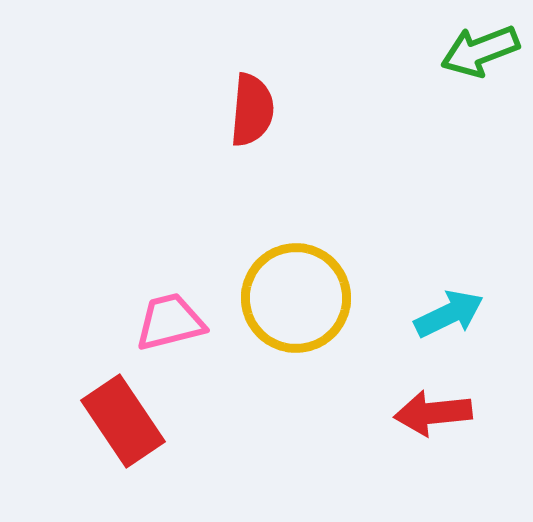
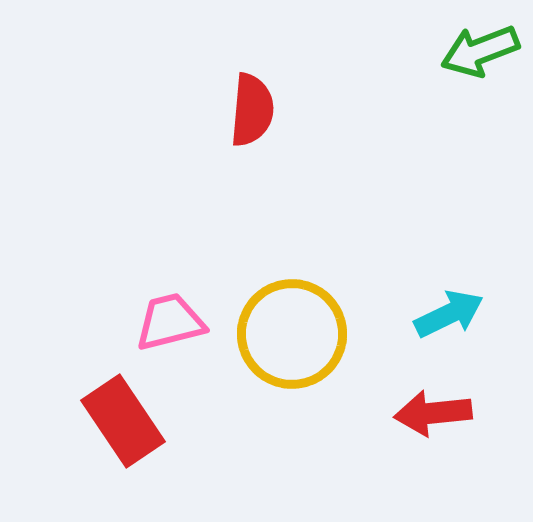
yellow circle: moved 4 px left, 36 px down
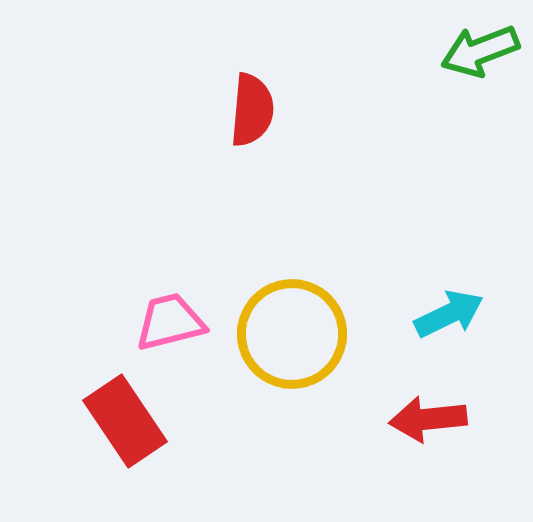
red arrow: moved 5 px left, 6 px down
red rectangle: moved 2 px right
